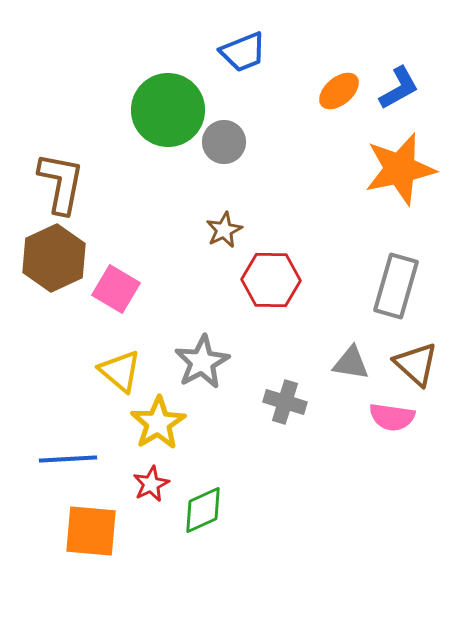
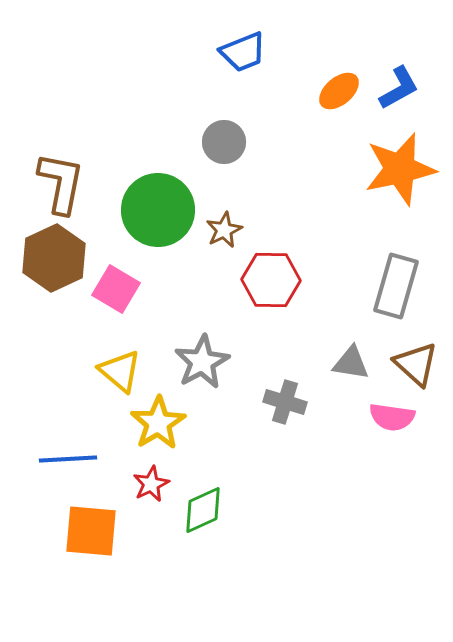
green circle: moved 10 px left, 100 px down
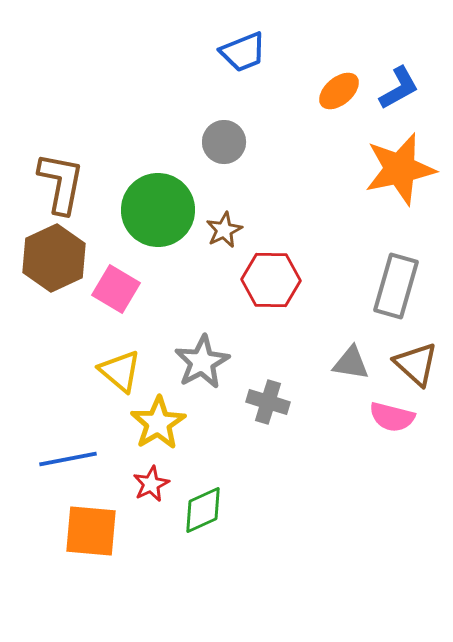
gray cross: moved 17 px left
pink semicircle: rotated 6 degrees clockwise
blue line: rotated 8 degrees counterclockwise
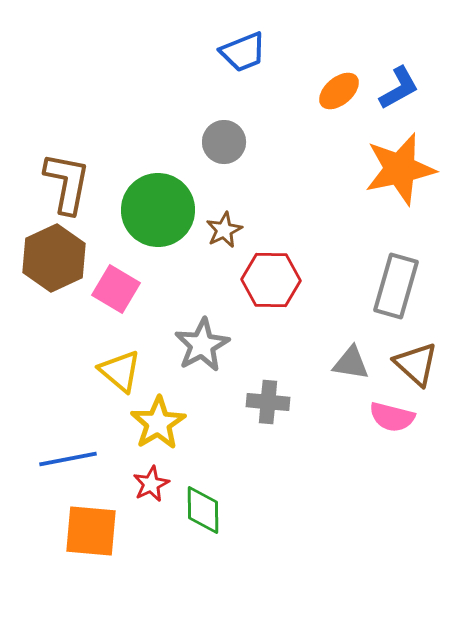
brown L-shape: moved 6 px right
gray star: moved 17 px up
gray cross: rotated 12 degrees counterclockwise
green diamond: rotated 66 degrees counterclockwise
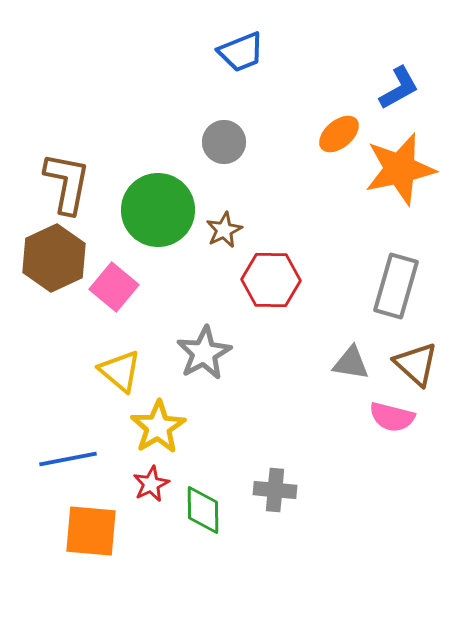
blue trapezoid: moved 2 px left
orange ellipse: moved 43 px down
pink square: moved 2 px left, 2 px up; rotated 9 degrees clockwise
gray star: moved 2 px right, 8 px down
gray cross: moved 7 px right, 88 px down
yellow star: moved 4 px down
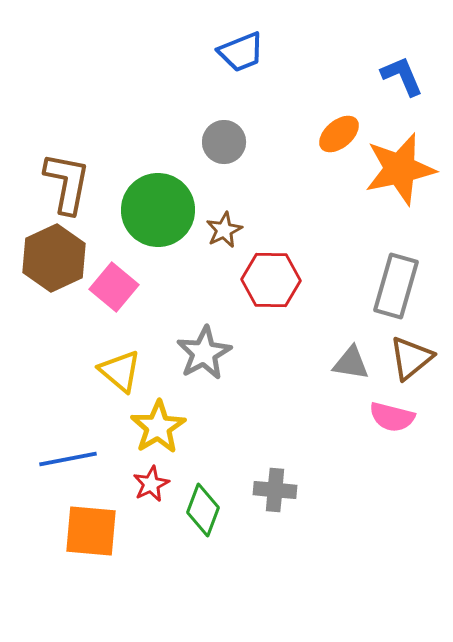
blue L-shape: moved 3 px right, 12 px up; rotated 84 degrees counterclockwise
brown triangle: moved 5 px left, 6 px up; rotated 39 degrees clockwise
green diamond: rotated 21 degrees clockwise
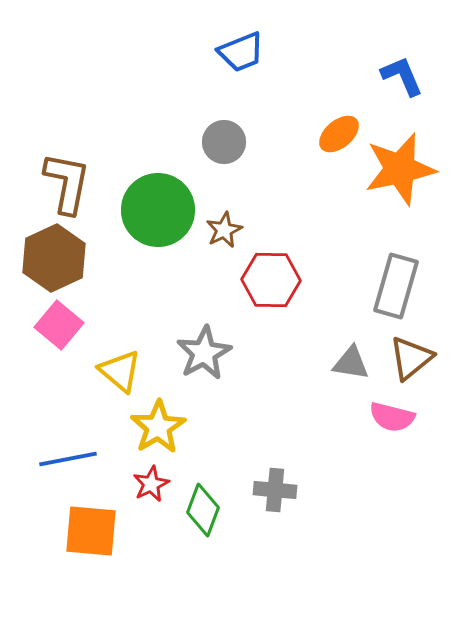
pink square: moved 55 px left, 38 px down
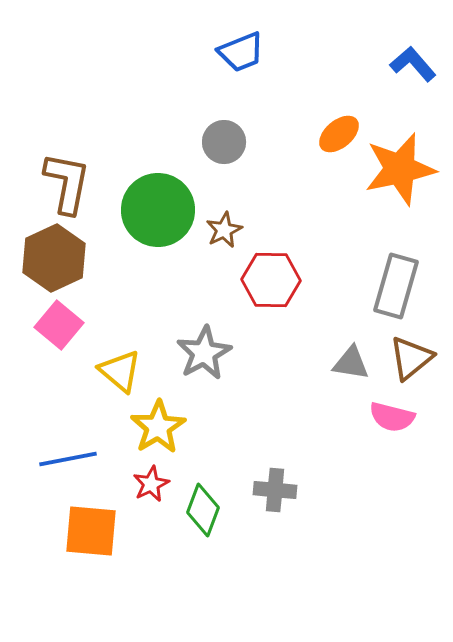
blue L-shape: moved 11 px right, 12 px up; rotated 18 degrees counterclockwise
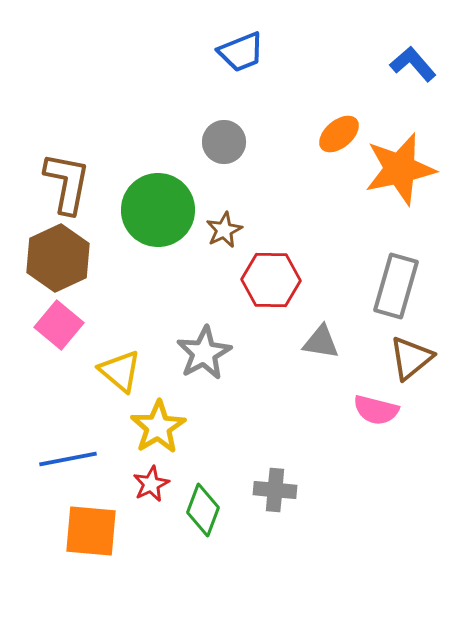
brown hexagon: moved 4 px right
gray triangle: moved 30 px left, 21 px up
pink semicircle: moved 16 px left, 7 px up
